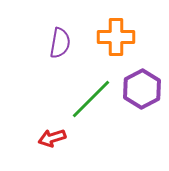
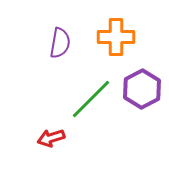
red arrow: moved 1 px left
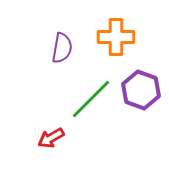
purple semicircle: moved 2 px right, 5 px down
purple hexagon: moved 1 px left, 1 px down; rotated 12 degrees counterclockwise
red arrow: rotated 12 degrees counterclockwise
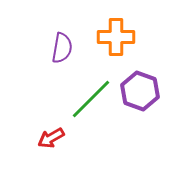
purple hexagon: moved 1 px left, 1 px down
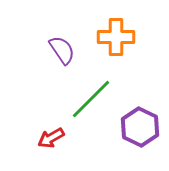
purple semicircle: moved 2 px down; rotated 44 degrees counterclockwise
purple hexagon: moved 36 px down; rotated 6 degrees clockwise
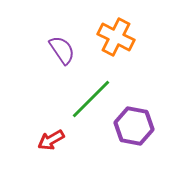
orange cross: rotated 27 degrees clockwise
purple hexagon: moved 6 px left, 1 px up; rotated 15 degrees counterclockwise
red arrow: moved 2 px down
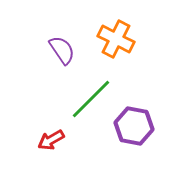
orange cross: moved 2 px down
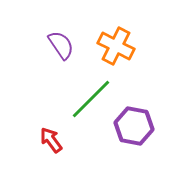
orange cross: moved 7 px down
purple semicircle: moved 1 px left, 5 px up
red arrow: rotated 84 degrees clockwise
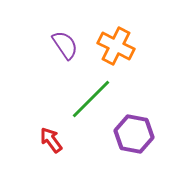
purple semicircle: moved 4 px right
purple hexagon: moved 8 px down
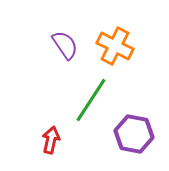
orange cross: moved 1 px left
green line: moved 1 px down; rotated 12 degrees counterclockwise
red arrow: rotated 48 degrees clockwise
